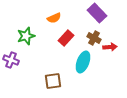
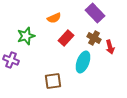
purple rectangle: moved 2 px left
red arrow: rotated 80 degrees clockwise
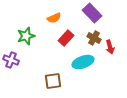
purple rectangle: moved 3 px left
cyan ellipse: rotated 50 degrees clockwise
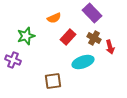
red rectangle: moved 2 px right, 1 px up
purple cross: moved 2 px right
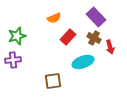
purple rectangle: moved 4 px right, 4 px down
green star: moved 9 px left
purple cross: rotated 28 degrees counterclockwise
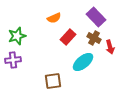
cyan ellipse: rotated 20 degrees counterclockwise
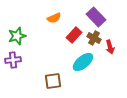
red rectangle: moved 6 px right, 2 px up
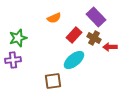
green star: moved 1 px right, 2 px down
red arrow: rotated 104 degrees clockwise
cyan ellipse: moved 9 px left, 2 px up
